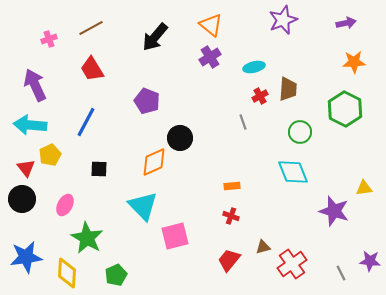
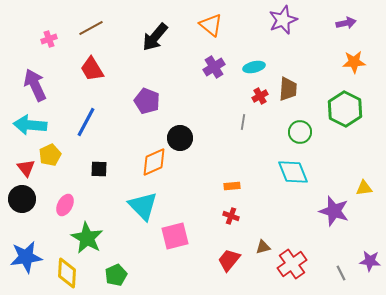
purple cross at (210, 57): moved 4 px right, 10 px down
gray line at (243, 122): rotated 28 degrees clockwise
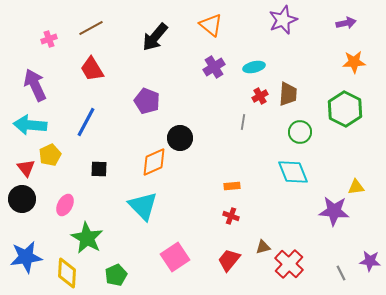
brown trapezoid at (288, 89): moved 5 px down
yellow triangle at (364, 188): moved 8 px left, 1 px up
purple star at (334, 211): rotated 12 degrees counterclockwise
pink square at (175, 236): moved 21 px down; rotated 20 degrees counterclockwise
red cross at (292, 264): moved 3 px left; rotated 12 degrees counterclockwise
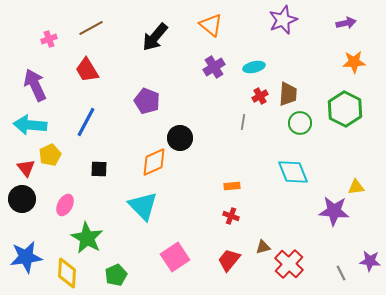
red trapezoid at (92, 69): moved 5 px left, 1 px down
green circle at (300, 132): moved 9 px up
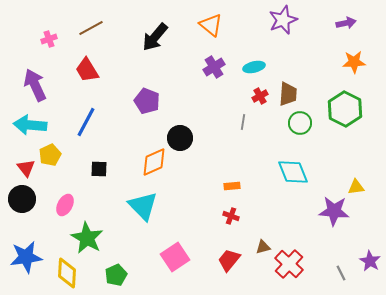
purple star at (370, 261): rotated 25 degrees clockwise
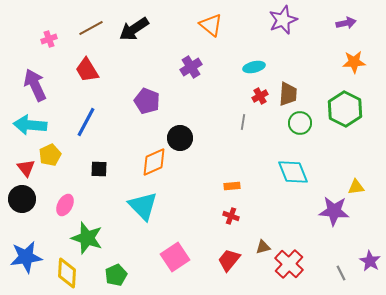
black arrow at (155, 37): moved 21 px left, 8 px up; rotated 16 degrees clockwise
purple cross at (214, 67): moved 23 px left
green star at (87, 238): rotated 12 degrees counterclockwise
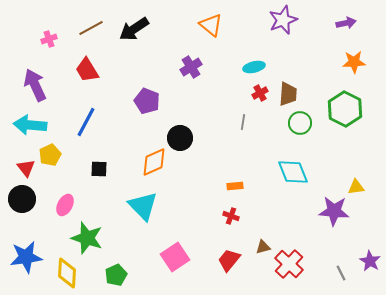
red cross at (260, 96): moved 3 px up
orange rectangle at (232, 186): moved 3 px right
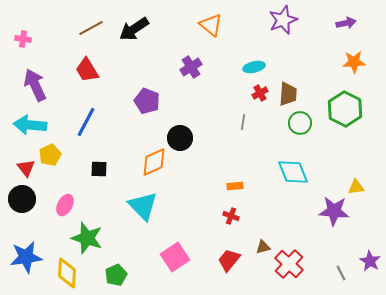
pink cross at (49, 39): moved 26 px left; rotated 28 degrees clockwise
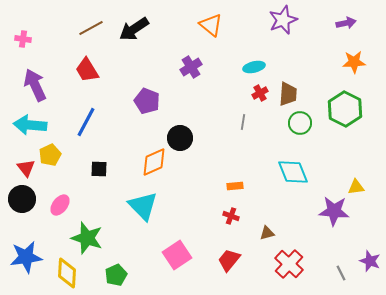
pink ellipse at (65, 205): moved 5 px left; rotated 10 degrees clockwise
brown triangle at (263, 247): moved 4 px right, 14 px up
pink square at (175, 257): moved 2 px right, 2 px up
purple star at (370, 261): rotated 10 degrees counterclockwise
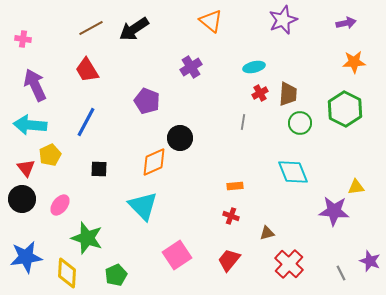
orange triangle at (211, 25): moved 4 px up
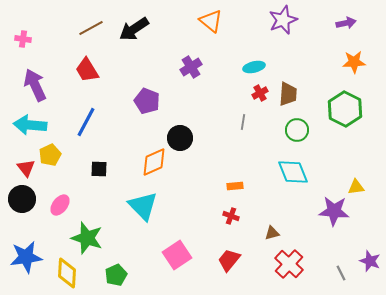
green circle at (300, 123): moved 3 px left, 7 px down
brown triangle at (267, 233): moved 5 px right
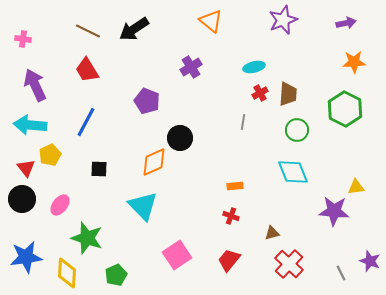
brown line at (91, 28): moved 3 px left, 3 px down; rotated 55 degrees clockwise
